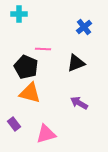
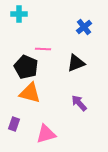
purple arrow: rotated 18 degrees clockwise
purple rectangle: rotated 56 degrees clockwise
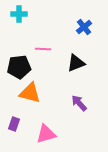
black pentagon: moved 7 px left; rotated 30 degrees counterclockwise
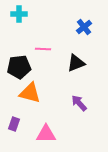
pink triangle: rotated 15 degrees clockwise
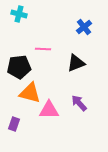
cyan cross: rotated 14 degrees clockwise
pink triangle: moved 3 px right, 24 px up
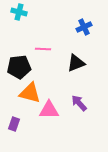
cyan cross: moved 2 px up
blue cross: rotated 14 degrees clockwise
